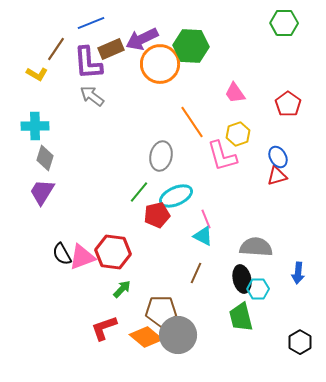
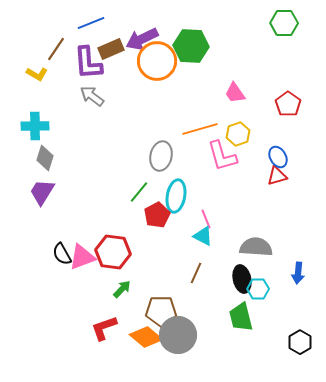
orange circle at (160, 64): moved 3 px left, 3 px up
orange line at (192, 122): moved 8 px right, 7 px down; rotated 72 degrees counterclockwise
cyan ellipse at (176, 196): rotated 56 degrees counterclockwise
red pentagon at (157, 215): rotated 15 degrees counterclockwise
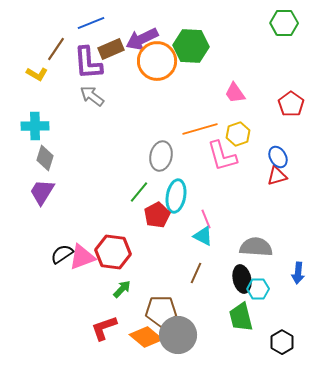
red pentagon at (288, 104): moved 3 px right
black semicircle at (62, 254): rotated 85 degrees clockwise
black hexagon at (300, 342): moved 18 px left
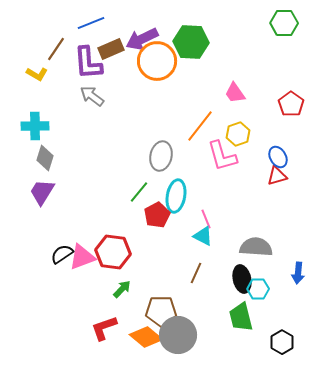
green hexagon at (191, 46): moved 4 px up
orange line at (200, 129): moved 3 px up; rotated 36 degrees counterclockwise
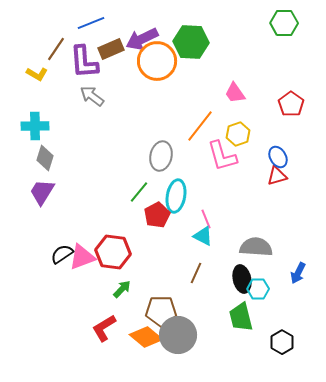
purple L-shape at (88, 63): moved 4 px left, 1 px up
blue arrow at (298, 273): rotated 20 degrees clockwise
red L-shape at (104, 328): rotated 12 degrees counterclockwise
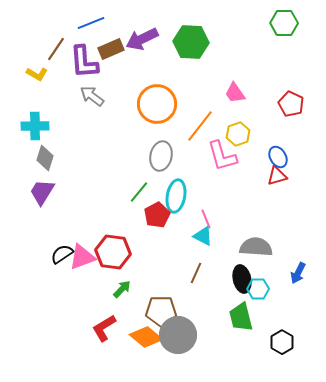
orange circle at (157, 61): moved 43 px down
red pentagon at (291, 104): rotated 10 degrees counterclockwise
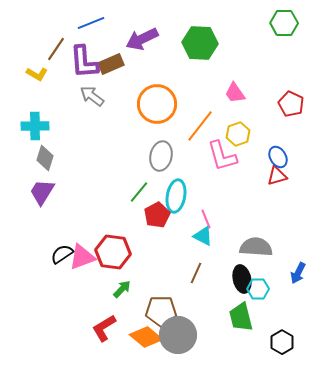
green hexagon at (191, 42): moved 9 px right, 1 px down
brown rectangle at (111, 49): moved 15 px down
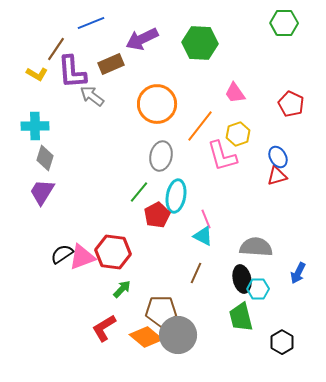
purple L-shape at (84, 62): moved 12 px left, 10 px down
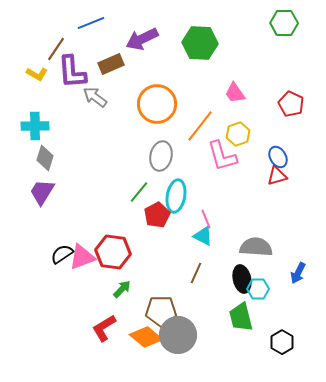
gray arrow at (92, 96): moved 3 px right, 1 px down
